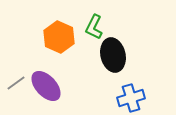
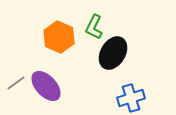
black ellipse: moved 2 px up; rotated 44 degrees clockwise
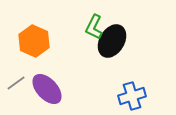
orange hexagon: moved 25 px left, 4 px down
black ellipse: moved 1 px left, 12 px up
purple ellipse: moved 1 px right, 3 px down
blue cross: moved 1 px right, 2 px up
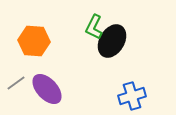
orange hexagon: rotated 20 degrees counterclockwise
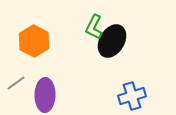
orange hexagon: rotated 24 degrees clockwise
purple ellipse: moved 2 px left, 6 px down; rotated 44 degrees clockwise
